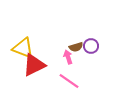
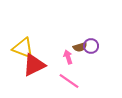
brown semicircle: moved 4 px right
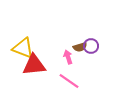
red triangle: rotated 20 degrees clockwise
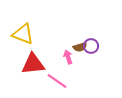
yellow triangle: moved 14 px up
red triangle: moved 1 px left, 1 px up
pink line: moved 12 px left
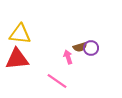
yellow triangle: moved 3 px left; rotated 15 degrees counterclockwise
purple circle: moved 2 px down
red triangle: moved 16 px left, 5 px up
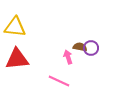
yellow triangle: moved 5 px left, 7 px up
brown semicircle: rotated 152 degrees counterclockwise
pink line: moved 2 px right; rotated 10 degrees counterclockwise
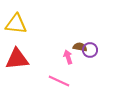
yellow triangle: moved 1 px right, 3 px up
purple circle: moved 1 px left, 2 px down
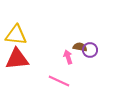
yellow triangle: moved 11 px down
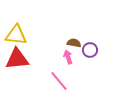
brown semicircle: moved 6 px left, 4 px up
pink line: rotated 25 degrees clockwise
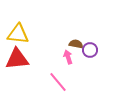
yellow triangle: moved 2 px right, 1 px up
brown semicircle: moved 2 px right, 1 px down
pink line: moved 1 px left, 1 px down
